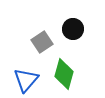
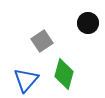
black circle: moved 15 px right, 6 px up
gray square: moved 1 px up
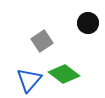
green diamond: rotated 68 degrees counterclockwise
blue triangle: moved 3 px right
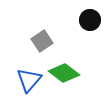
black circle: moved 2 px right, 3 px up
green diamond: moved 1 px up
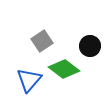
black circle: moved 26 px down
green diamond: moved 4 px up
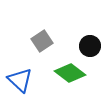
green diamond: moved 6 px right, 4 px down
blue triangle: moved 9 px left; rotated 28 degrees counterclockwise
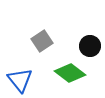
blue triangle: rotated 8 degrees clockwise
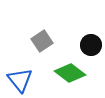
black circle: moved 1 px right, 1 px up
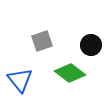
gray square: rotated 15 degrees clockwise
